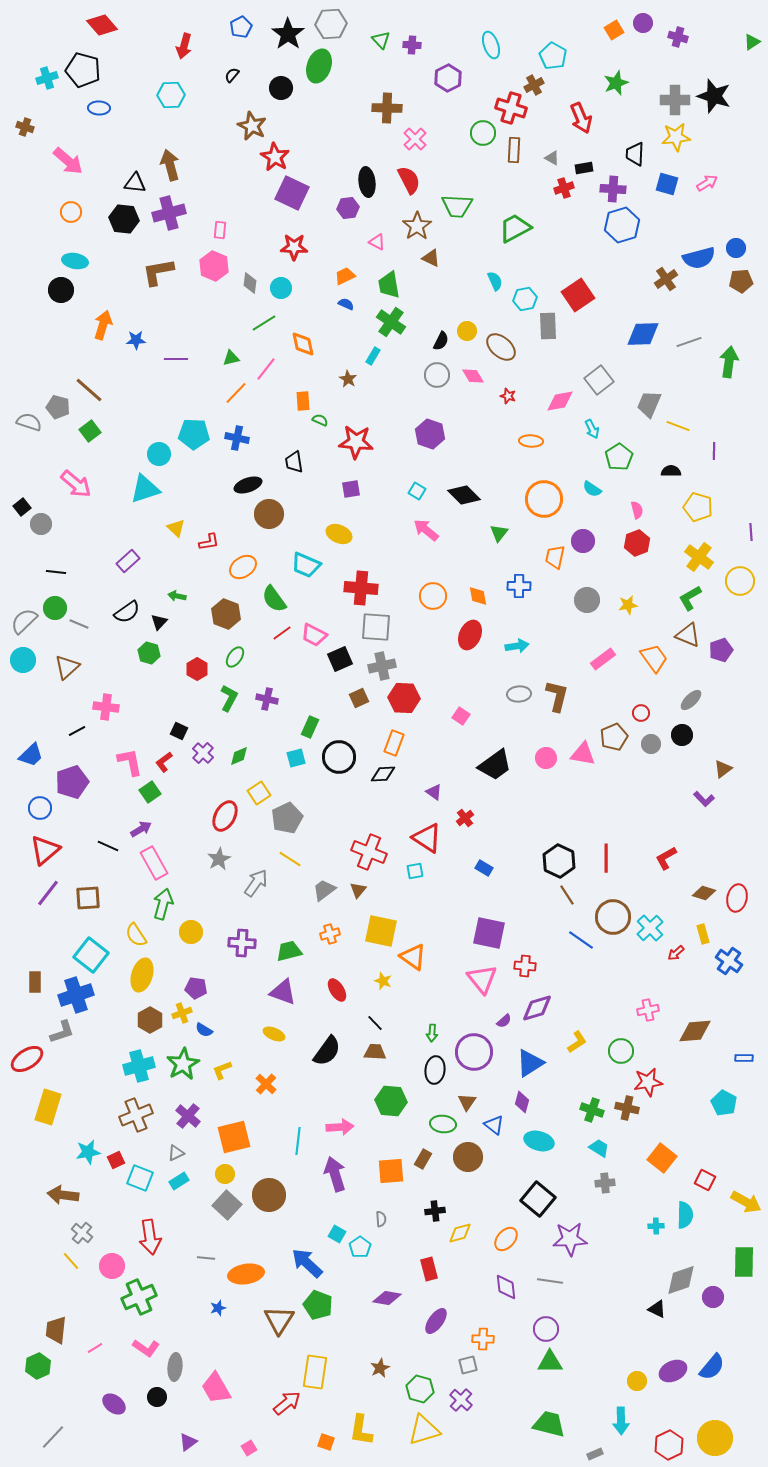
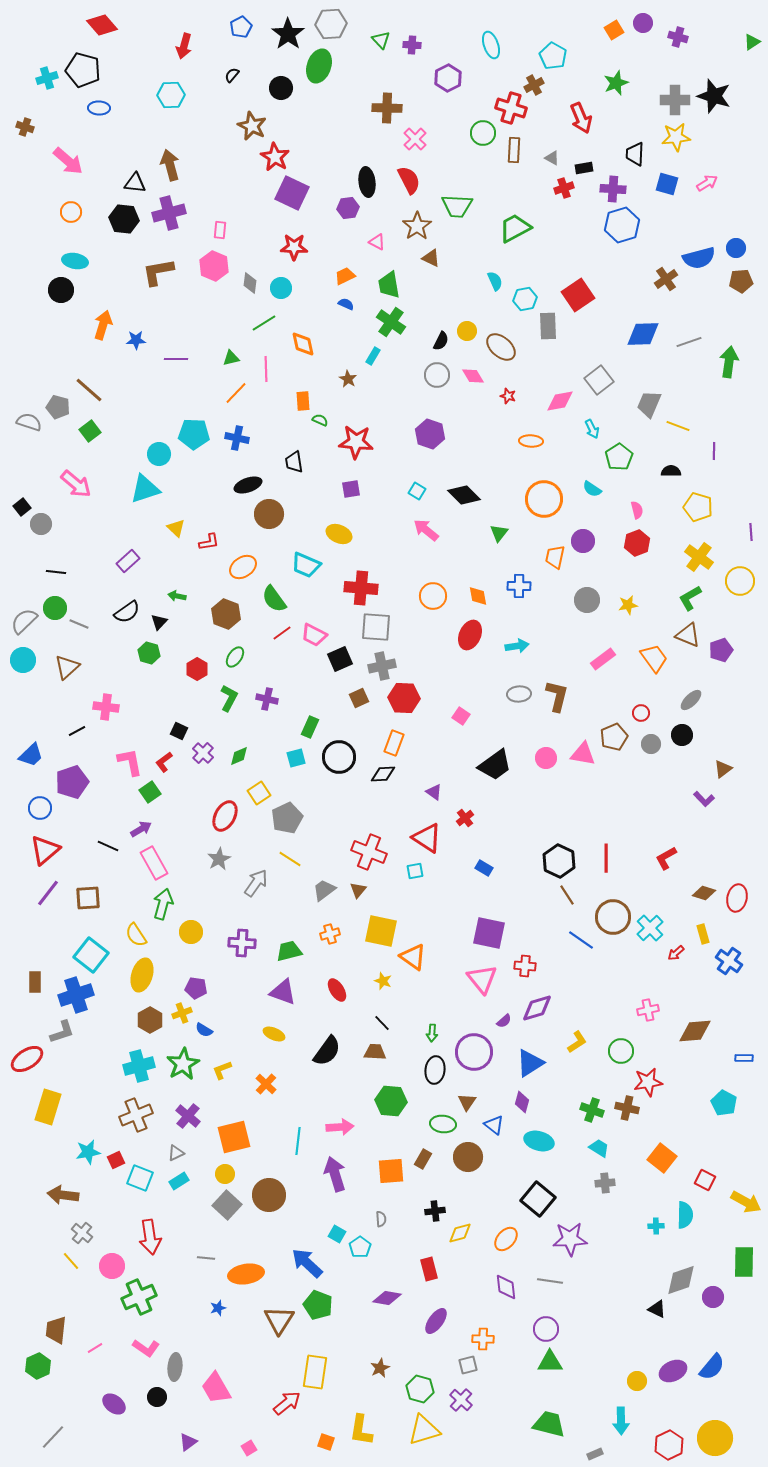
pink line at (266, 369): rotated 40 degrees counterclockwise
black line at (375, 1023): moved 7 px right
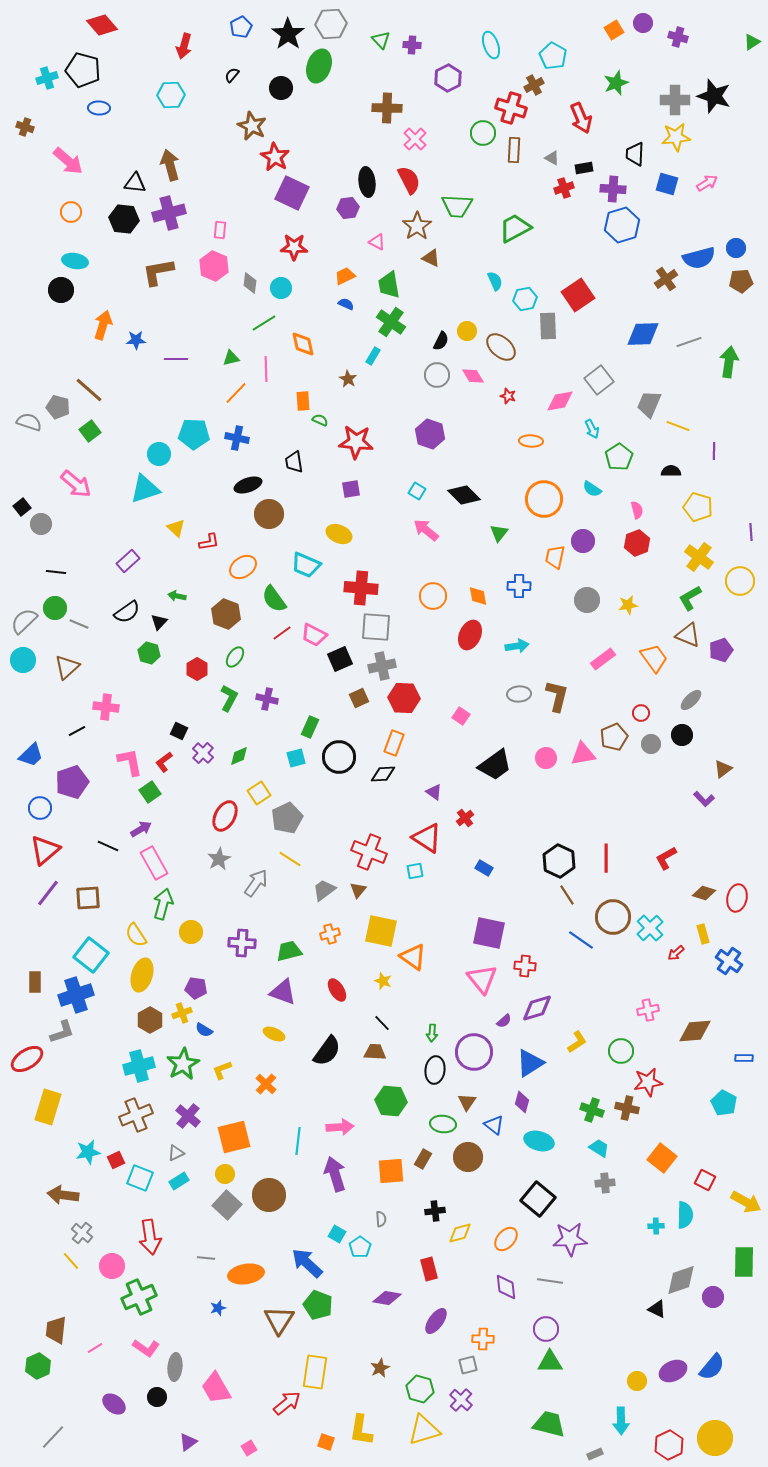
pink triangle at (583, 754): rotated 20 degrees counterclockwise
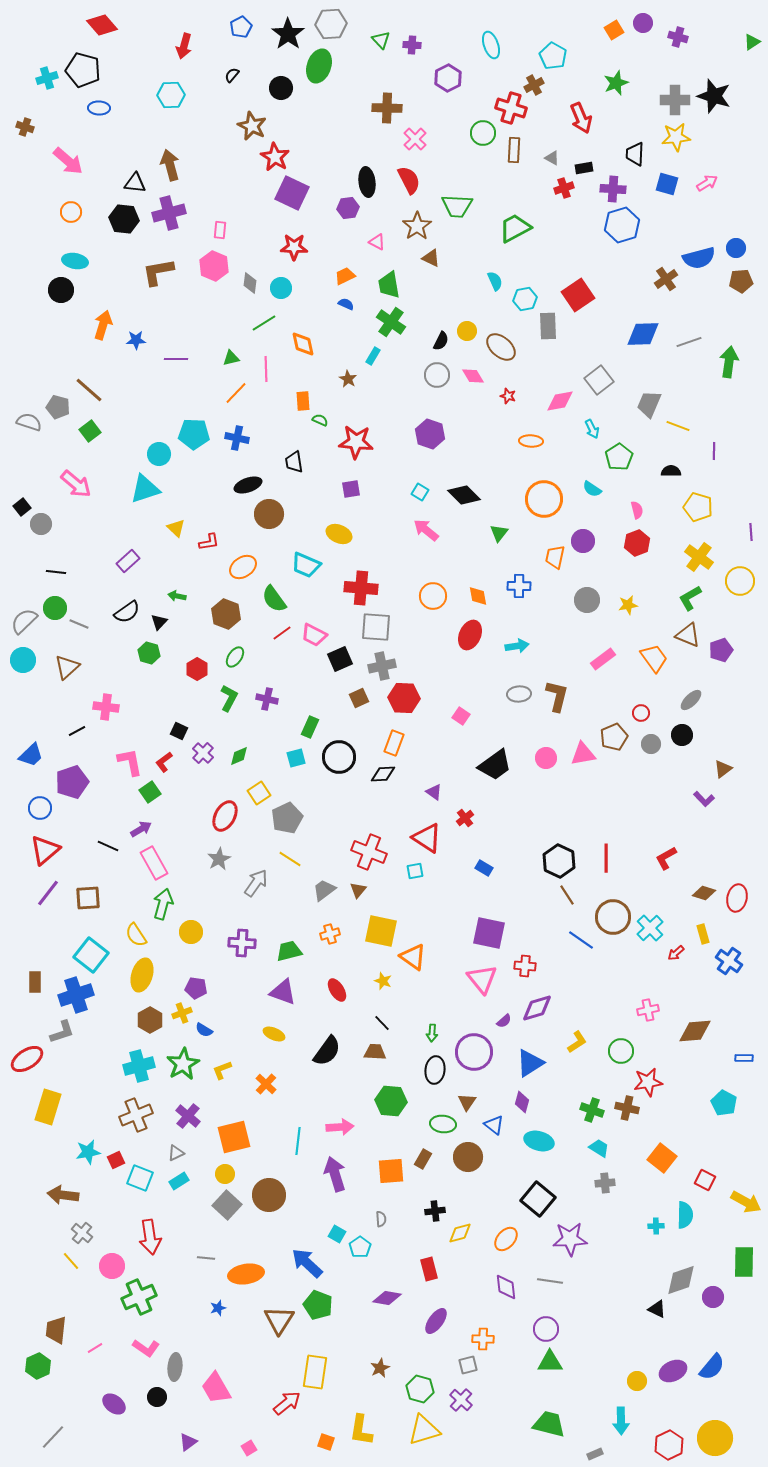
cyan square at (417, 491): moved 3 px right, 1 px down
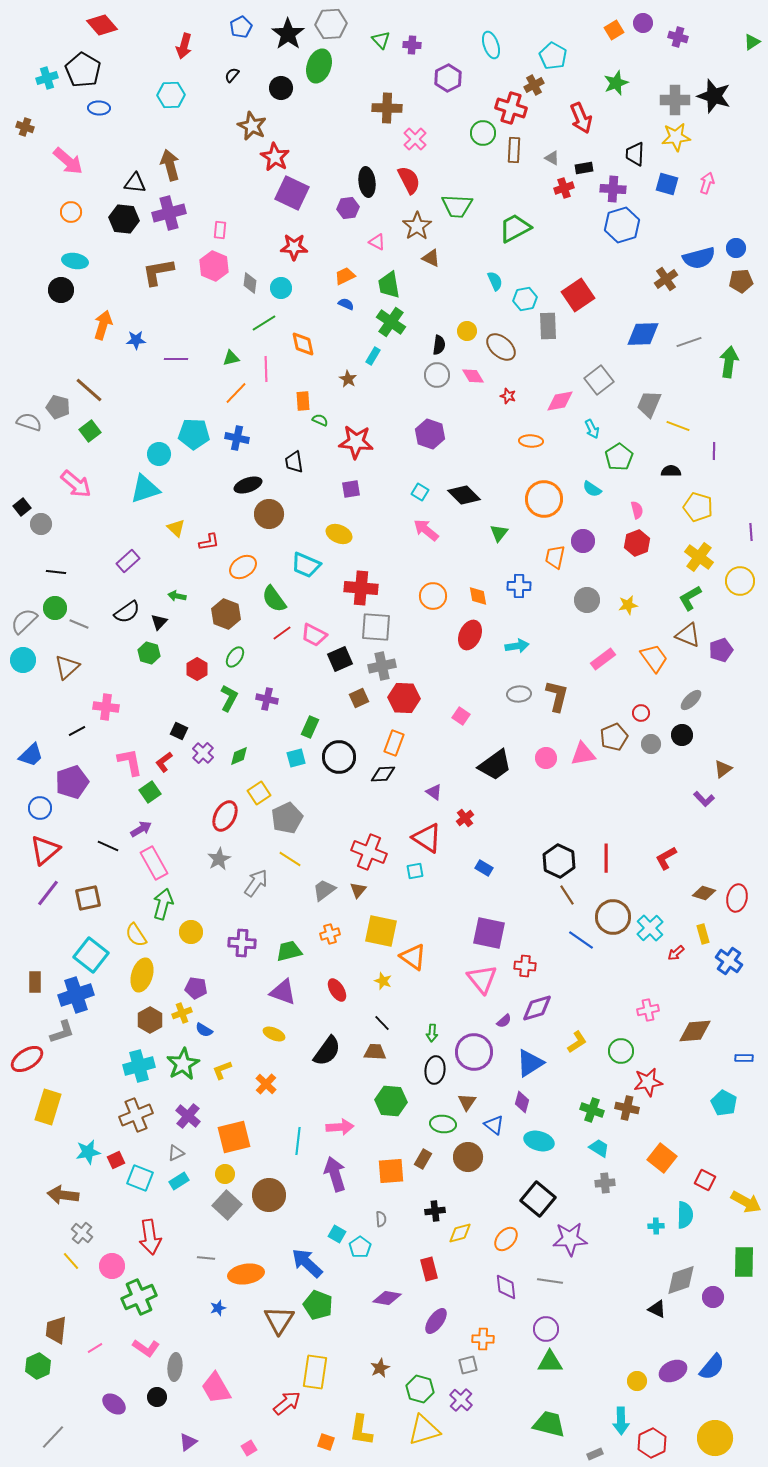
black pentagon at (83, 70): rotated 16 degrees clockwise
pink arrow at (707, 183): rotated 40 degrees counterclockwise
black semicircle at (441, 341): moved 2 px left, 4 px down; rotated 18 degrees counterclockwise
brown square at (88, 898): rotated 8 degrees counterclockwise
red hexagon at (669, 1445): moved 17 px left, 2 px up
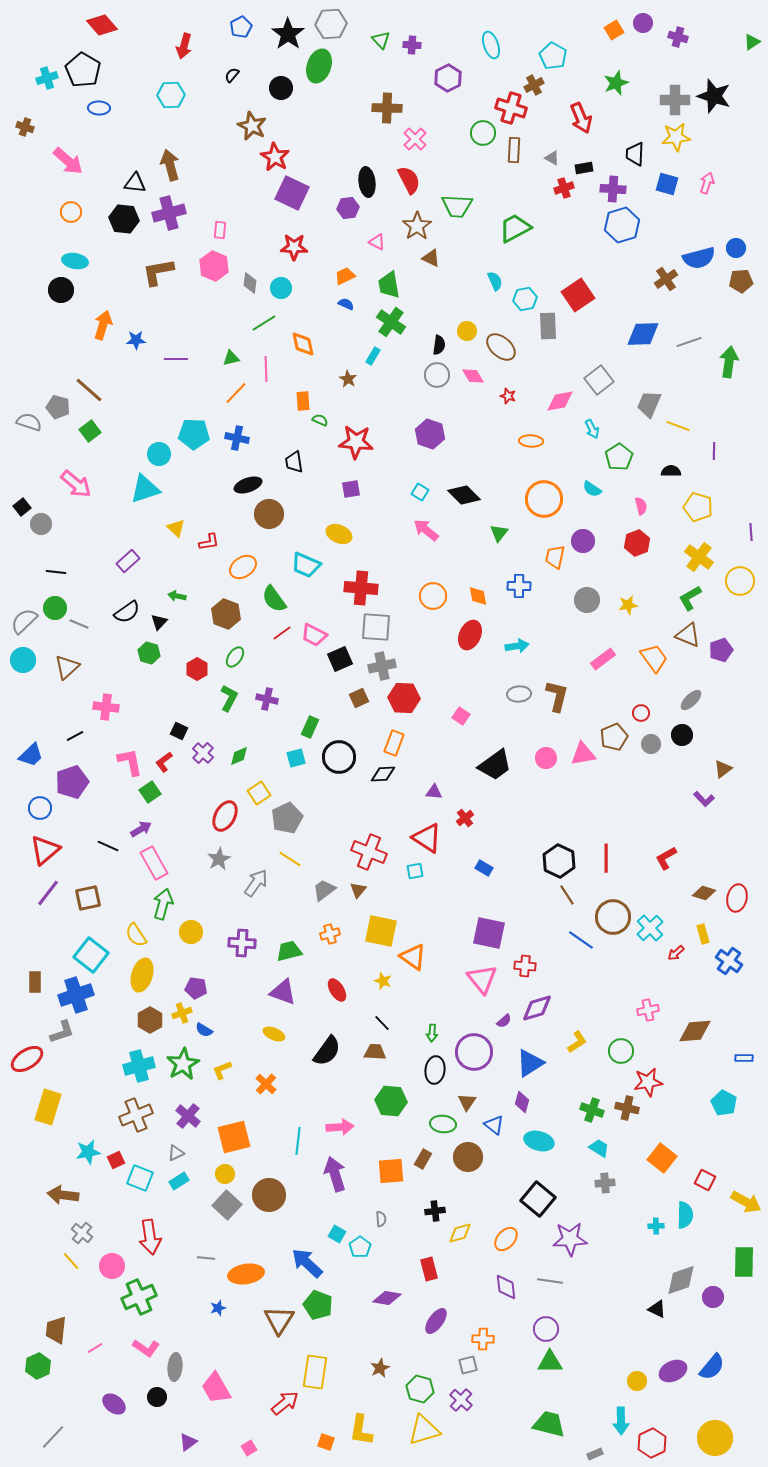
pink semicircle at (637, 510): moved 4 px right, 4 px up
black line at (77, 731): moved 2 px left, 5 px down
purple triangle at (434, 792): rotated 30 degrees counterclockwise
red arrow at (287, 1403): moved 2 px left
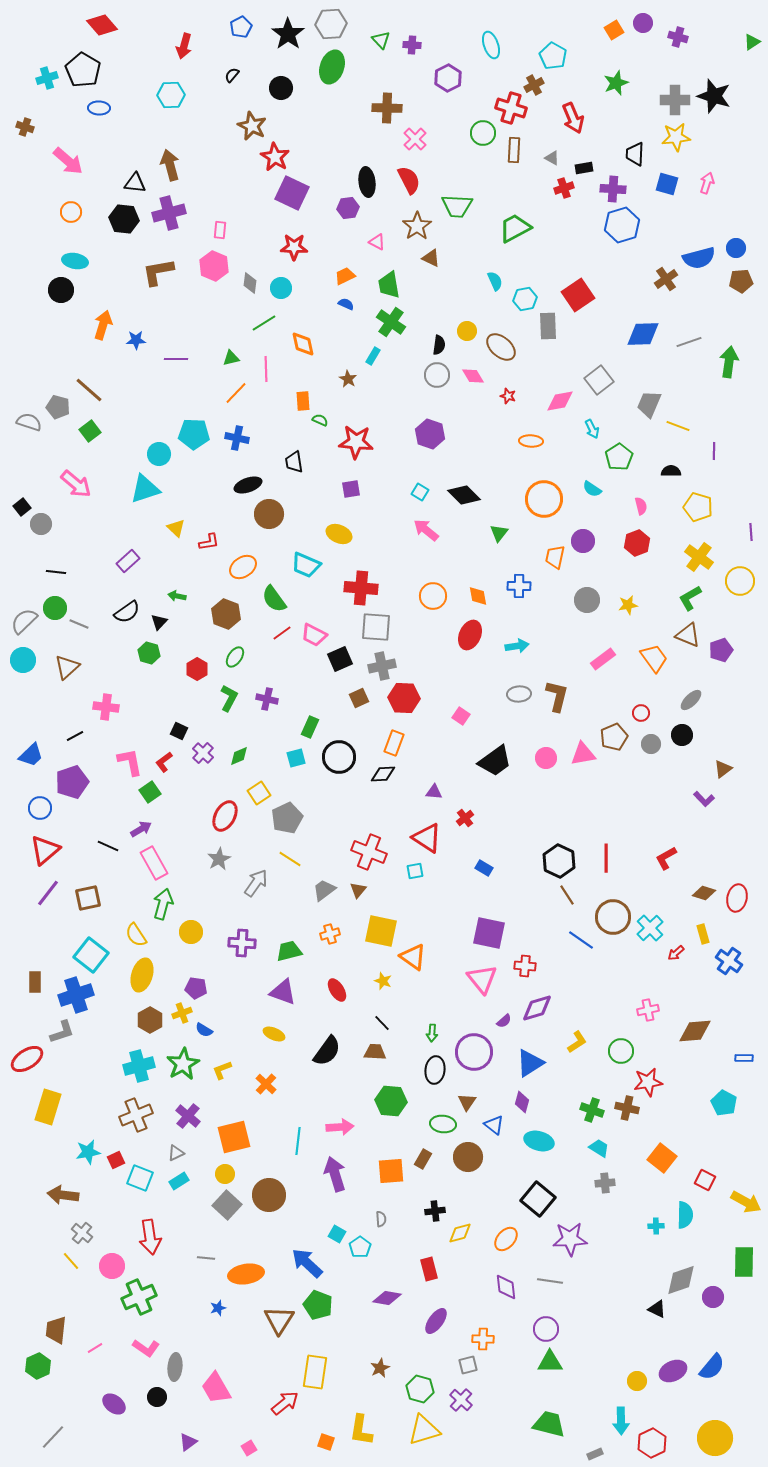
green ellipse at (319, 66): moved 13 px right, 1 px down
red arrow at (581, 118): moved 8 px left
black trapezoid at (495, 765): moved 4 px up
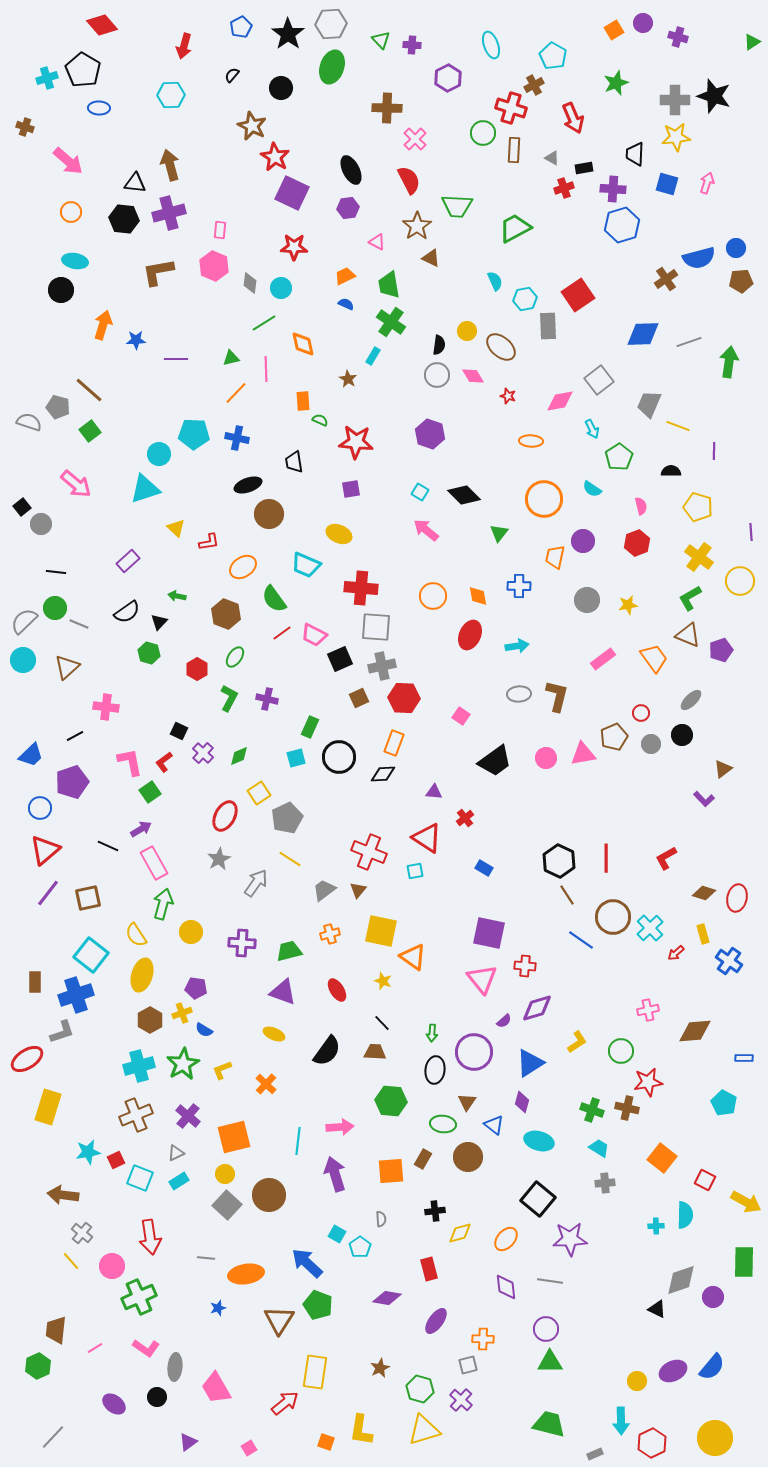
black ellipse at (367, 182): moved 16 px left, 12 px up; rotated 20 degrees counterclockwise
